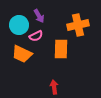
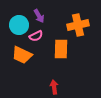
orange trapezoid: moved 1 px down
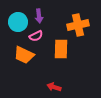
purple arrow: rotated 24 degrees clockwise
cyan circle: moved 1 px left, 3 px up
orange trapezoid: moved 2 px right
red arrow: rotated 64 degrees counterclockwise
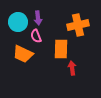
purple arrow: moved 1 px left, 2 px down
pink semicircle: rotated 96 degrees clockwise
orange trapezoid: moved 1 px left, 1 px up
red arrow: moved 18 px right, 19 px up; rotated 64 degrees clockwise
